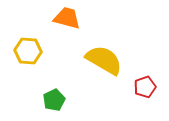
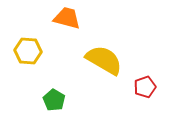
green pentagon: rotated 15 degrees counterclockwise
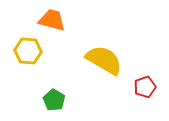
orange trapezoid: moved 15 px left, 2 px down
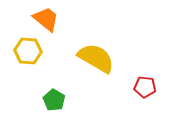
orange trapezoid: moved 6 px left, 1 px up; rotated 24 degrees clockwise
yellow semicircle: moved 8 px left, 2 px up
red pentagon: rotated 25 degrees clockwise
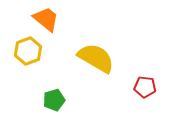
yellow hexagon: rotated 24 degrees counterclockwise
green pentagon: rotated 25 degrees clockwise
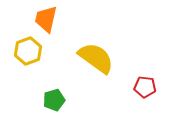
orange trapezoid: rotated 116 degrees counterclockwise
yellow semicircle: rotated 6 degrees clockwise
